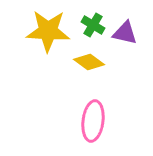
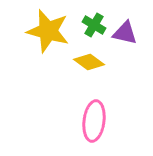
green cross: moved 1 px right
yellow star: rotated 12 degrees clockwise
pink ellipse: moved 1 px right
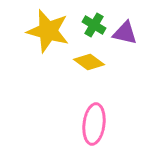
pink ellipse: moved 3 px down
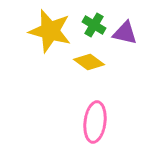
yellow star: moved 2 px right
pink ellipse: moved 1 px right, 2 px up
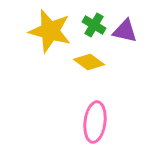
purple triangle: moved 2 px up
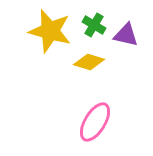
purple triangle: moved 1 px right, 4 px down
yellow diamond: rotated 20 degrees counterclockwise
pink ellipse: rotated 24 degrees clockwise
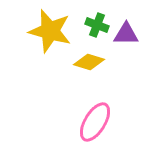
green cross: moved 3 px right; rotated 10 degrees counterclockwise
purple triangle: moved 1 px up; rotated 12 degrees counterclockwise
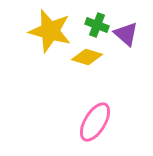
purple triangle: rotated 40 degrees clockwise
yellow diamond: moved 2 px left, 5 px up
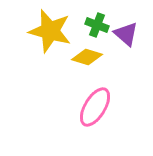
pink ellipse: moved 15 px up
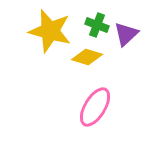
purple triangle: rotated 36 degrees clockwise
